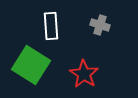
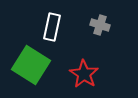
white rectangle: moved 1 px right, 1 px down; rotated 16 degrees clockwise
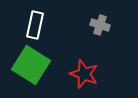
white rectangle: moved 17 px left, 2 px up
red star: rotated 12 degrees counterclockwise
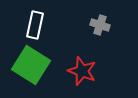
red star: moved 2 px left, 3 px up
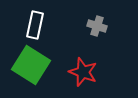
gray cross: moved 3 px left, 1 px down
red star: moved 1 px right, 1 px down
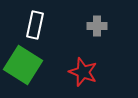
gray cross: rotated 18 degrees counterclockwise
green square: moved 8 px left
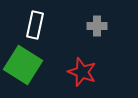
red star: moved 1 px left
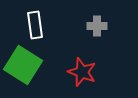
white rectangle: rotated 20 degrees counterclockwise
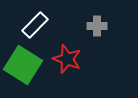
white rectangle: rotated 52 degrees clockwise
red star: moved 15 px left, 13 px up
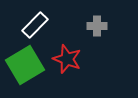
green square: moved 2 px right; rotated 27 degrees clockwise
